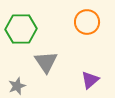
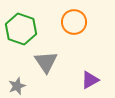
orange circle: moved 13 px left
green hexagon: rotated 20 degrees clockwise
purple triangle: rotated 12 degrees clockwise
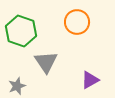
orange circle: moved 3 px right
green hexagon: moved 2 px down
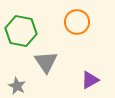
green hexagon: rotated 8 degrees counterclockwise
gray star: rotated 24 degrees counterclockwise
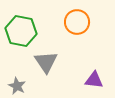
purple triangle: moved 4 px right; rotated 36 degrees clockwise
